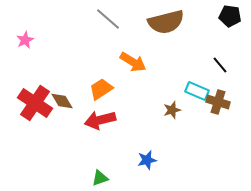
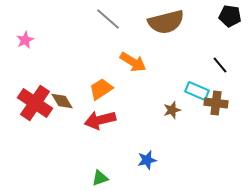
brown cross: moved 2 px left, 1 px down; rotated 10 degrees counterclockwise
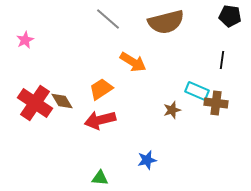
black line: moved 2 px right, 5 px up; rotated 48 degrees clockwise
green triangle: rotated 24 degrees clockwise
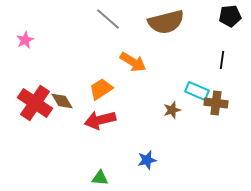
black pentagon: rotated 15 degrees counterclockwise
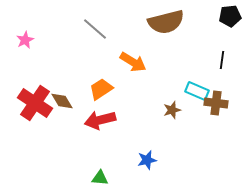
gray line: moved 13 px left, 10 px down
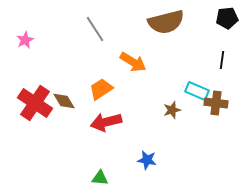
black pentagon: moved 3 px left, 2 px down
gray line: rotated 16 degrees clockwise
brown diamond: moved 2 px right
red arrow: moved 6 px right, 2 px down
blue star: rotated 24 degrees clockwise
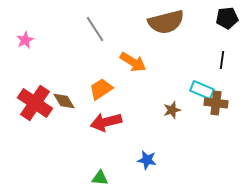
cyan rectangle: moved 5 px right, 1 px up
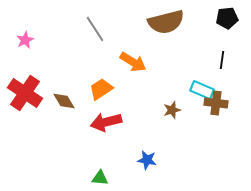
red cross: moved 10 px left, 10 px up
